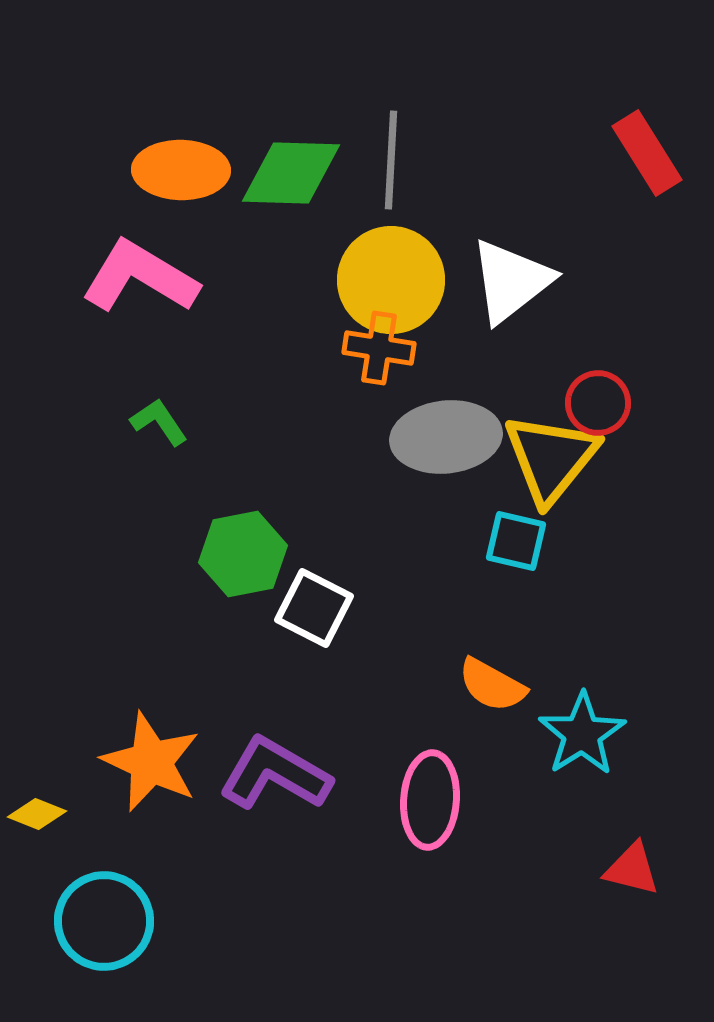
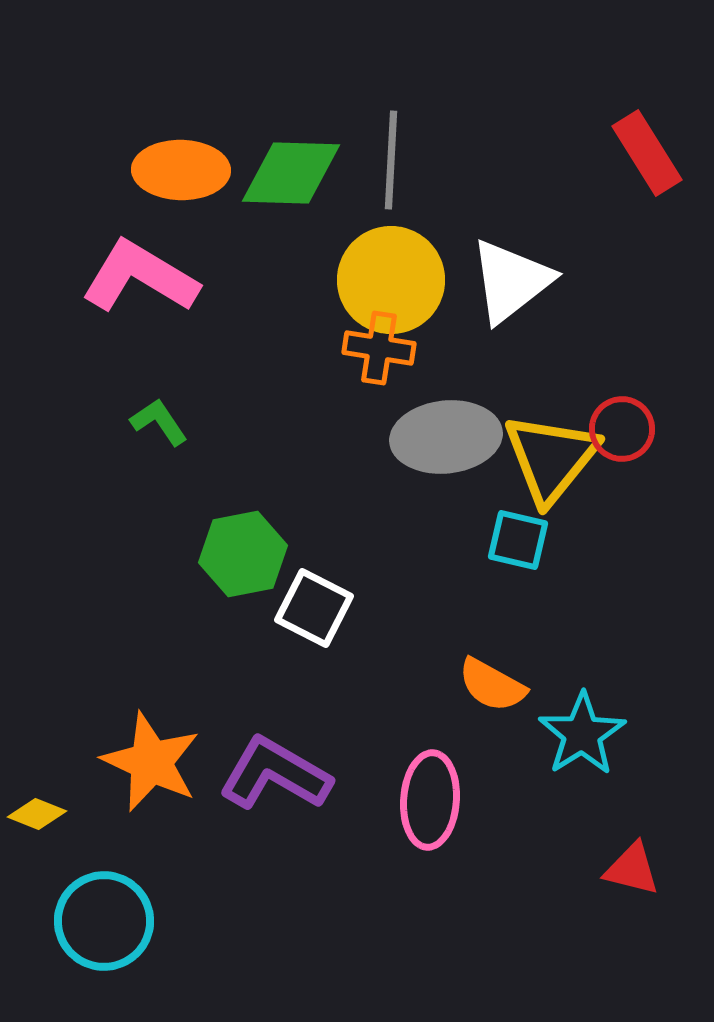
red circle: moved 24 px right, 26 px down
cyan square: moved 2 px right, 1 px up
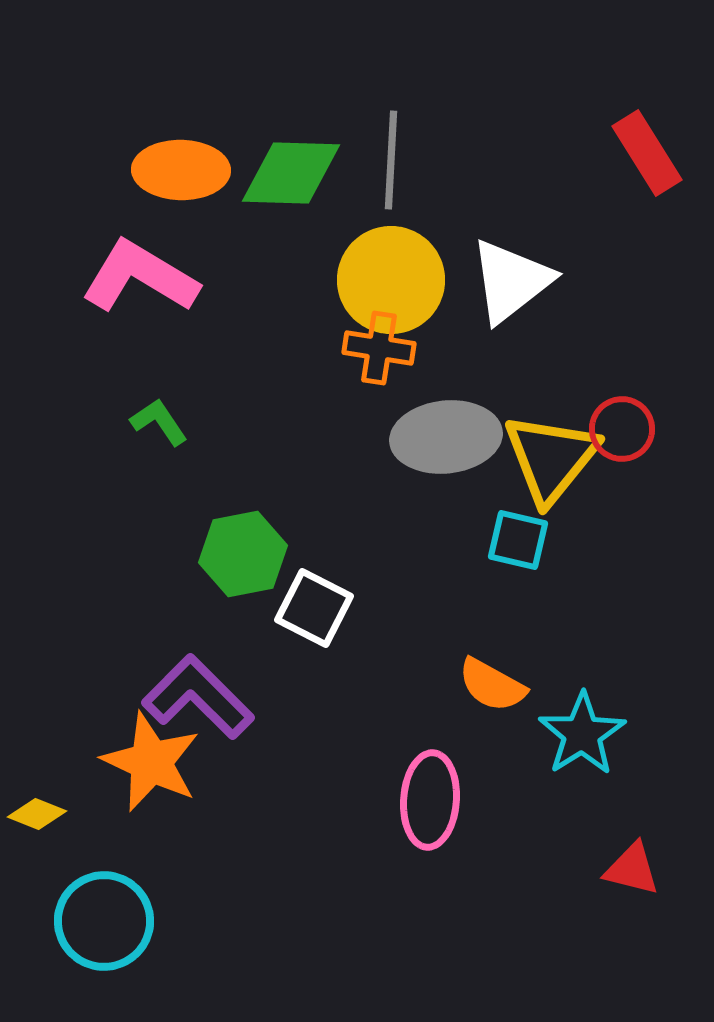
purple L-shape: moved 77 px left, 77 px up; rotated 15 degrees clockwise
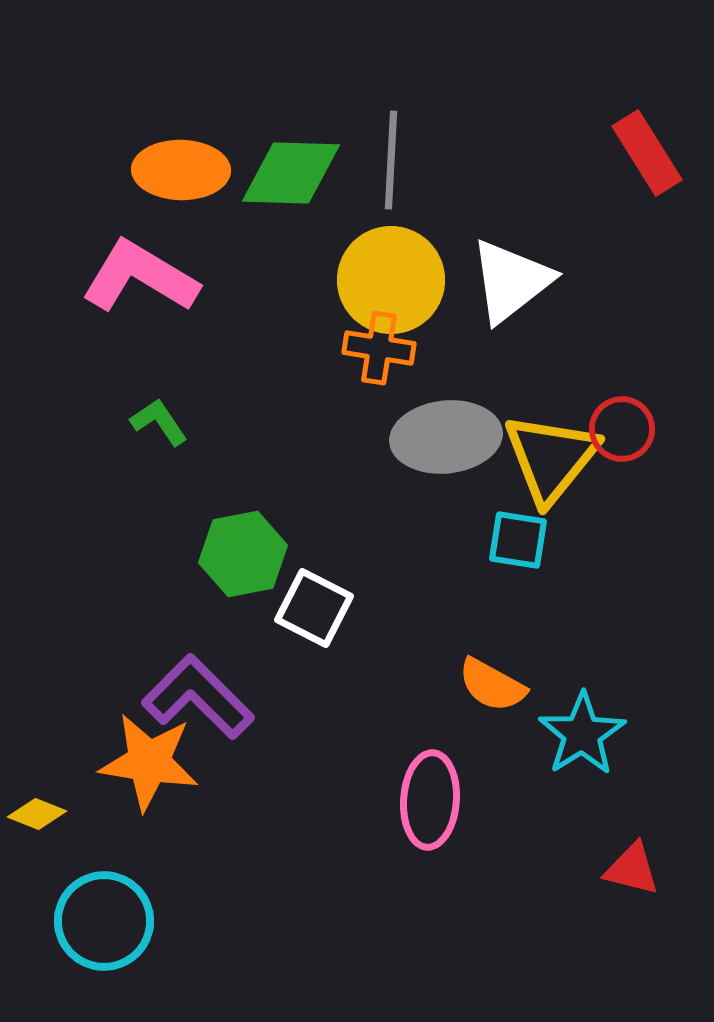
cyan square: rotated 4 degrees counterclockwise
orange star: moved 2 px left; rotated 16 degrees counterclockwise
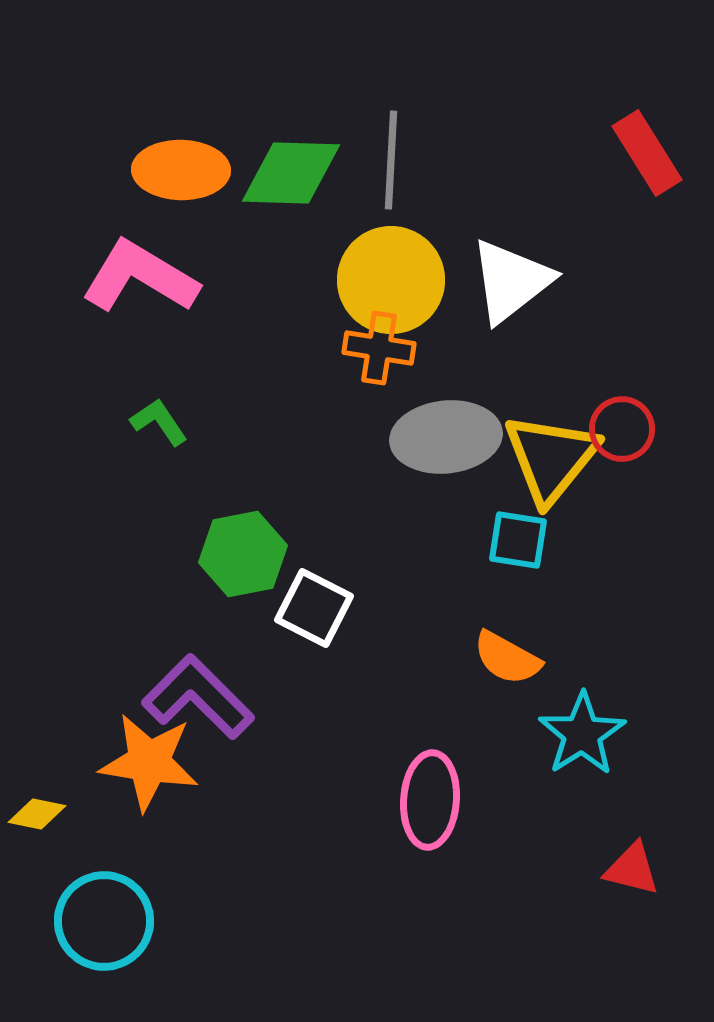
orange semicircle: moved 15 px right, 27 px up
yellow diamond: rotated 10 degrees counterclockwise
